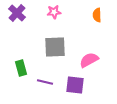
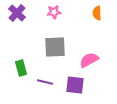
orange semicircle: moved 2 px up
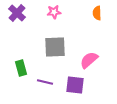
pink semicircle: rotated 12 degrees counterclockwise
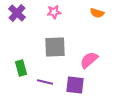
orange semicircle: rotated 72 degrees counterclockwise
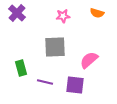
pink star: moved 9 px right, 4 px down
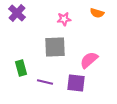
pink star: moved 1 px right, 3 px down
purple square: moved 1 px right, 2 px up
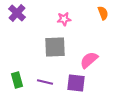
orange semicircle: moved 6 px right; rotated 128 degrees counterclockwise
green rectangle: moved 4 px left, 12 px down
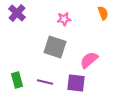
gray square: rotated 20 degrees clockwise
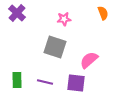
green rectangle: rotated 14 degrees clockwise
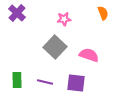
gray square: rotated 25 degrees clockwise
pink semicircle: moved 5 px up; rotated 60 degrees clockwise
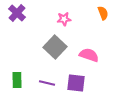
purple line: moved 2 px right, 1 px down
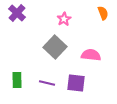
pink star: rotated 24 degrees counterclockwise
pink semicircle: moved 2 px right; rotated 12 degrees counterclockwise
